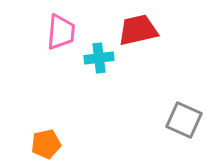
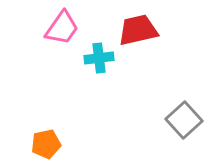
pink trapezoid: moved 1 px right, 4 px up; rotated 30 degrees clockwise
gray square: rotated 24 degrees clockwise
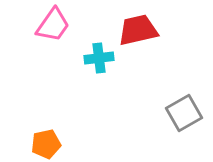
pink trapezoid: moved 9 px left, 3 px up
gray square: moved 7 px up; rotated 12 degrees clockwise
